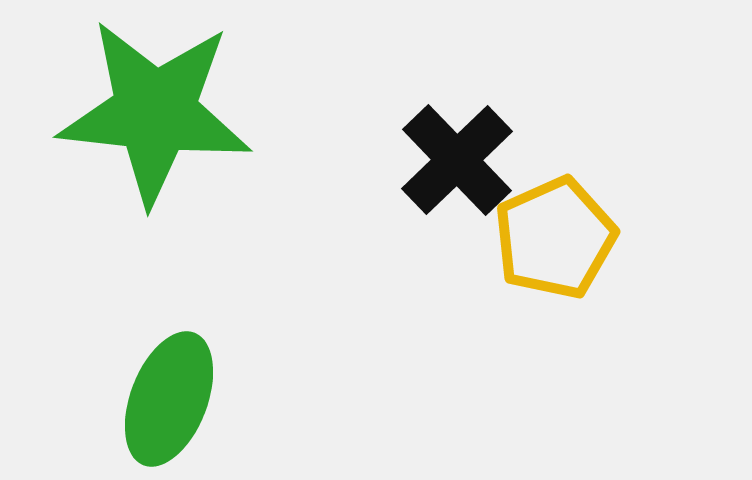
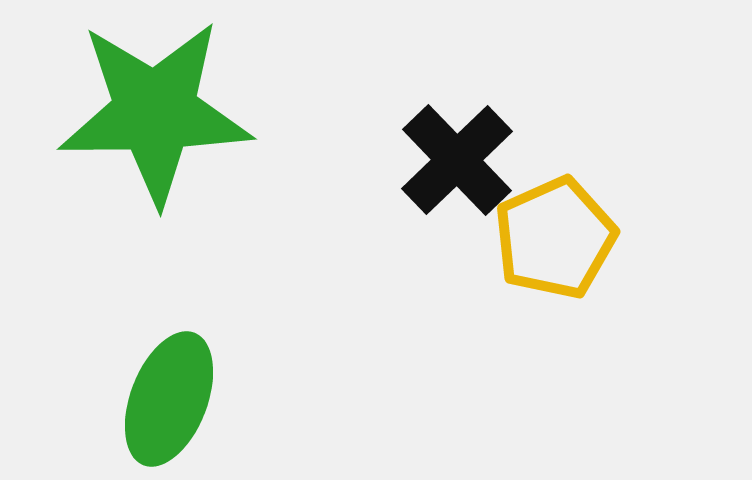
green star: rotated 7 degrees counterclockwise
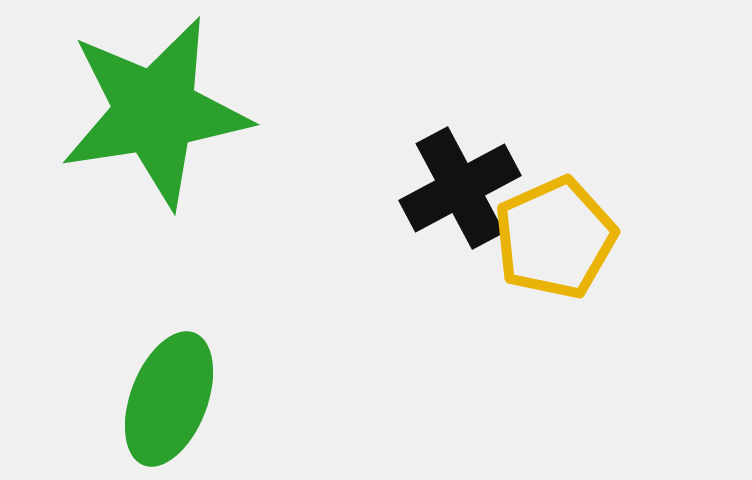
green star: rotated 8 degrees counterclockwise
black cross: moved 3 px right, 28 px down; rotated 16 degrees clockwise
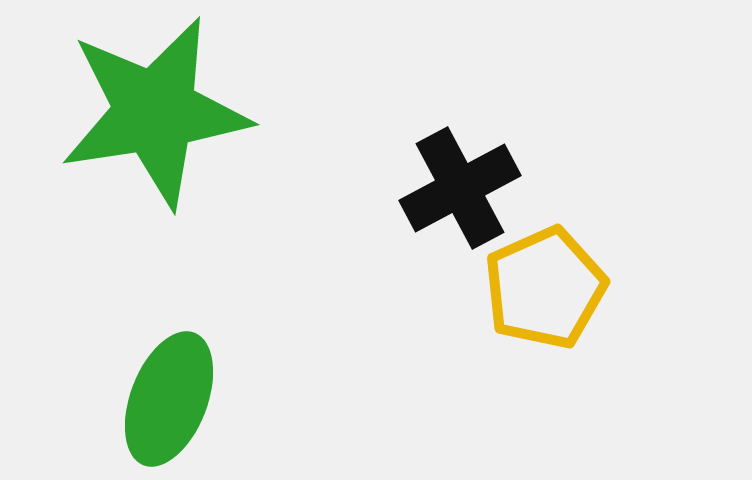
yellow pentagon: moved 10 px left, 50 px down
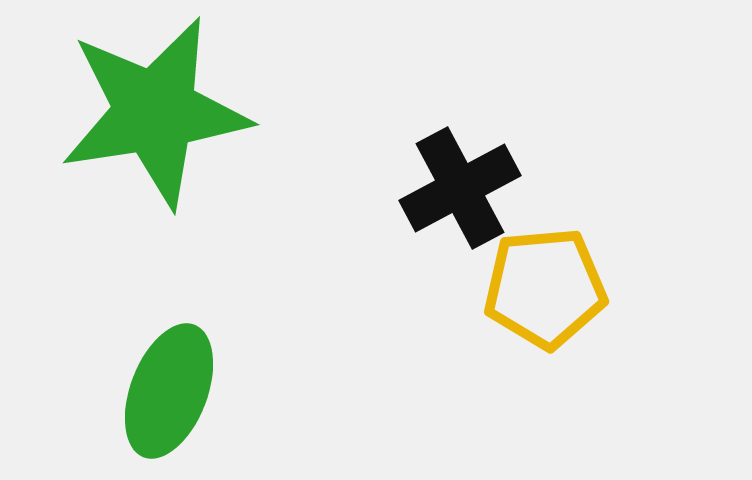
yellow pentagon: rotated 19 degrees clockwise
green ellipse: moved 8 px up
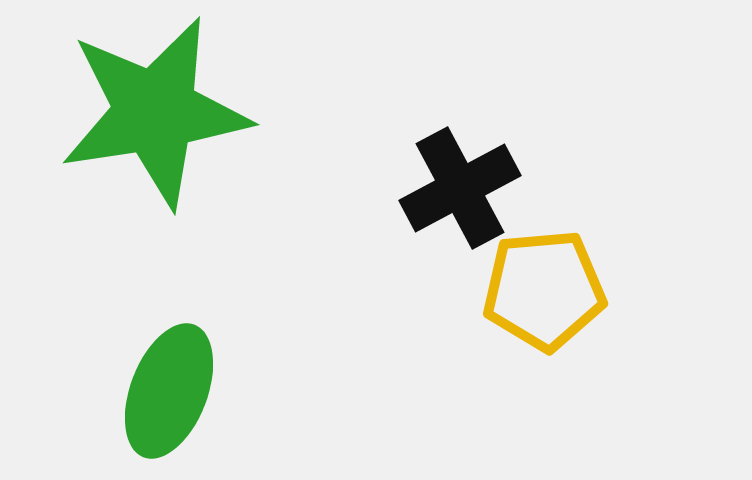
yellow pentagon: moved 1 px left, 2 px down
